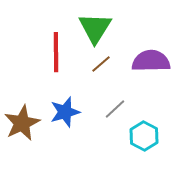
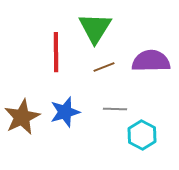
brown line: moved 3 px right, 3 px down; rotated 20 degrees clockwise
gray line: rotated 45 degrees clockwise
brown star: moved 6 px up
cyan hexagon: moved 2 px left, 1 px up
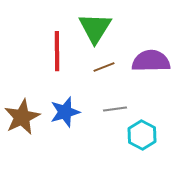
red line: moved 1 px right, 1 px up
gray line: rotated 10 degrees counterclockwise
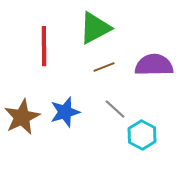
green triangle: rotated 30 degrees clockwise
red line: moved 13 px left, 5 px up
purple semicircle: moved 3 px right, 4 px down
gray line: rotated 50 degrees clockwise
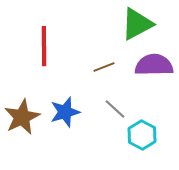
green triangle: moved 42 px right, 4 px up
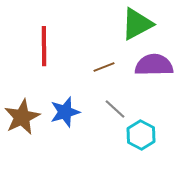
cyan hexagon: moved 1 px left
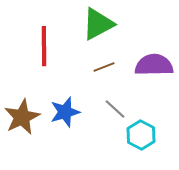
green triangle: moved 39 px left
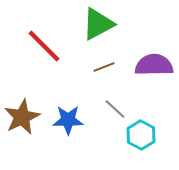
red line: rotated 45 degrees counterclockwise
blue star: moved 3 px right, 8 px down; rotated 16 degrees clockwise
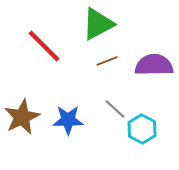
brown line: moved 3 px right, 6 px up
cyan hexagon: moved 1 px right, 6 px up
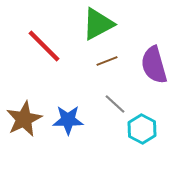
purple semicircle: rotated 105 degrees counterclockwise
gray line: moved 5 px up
brown star: moved 2 px right, 2 px down
